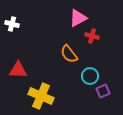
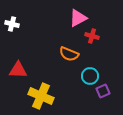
orange semicircle: rotated 30 degrees counterclockwise
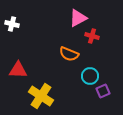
yellow cross: rotated 10 degrees clockwise
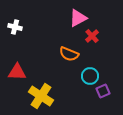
white cross: moved 3 px right, 3 px down
red cross: rotated 32 degrees clockwise
red triangle: moved 1 px left, 2 px down
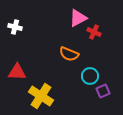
red cross: moved 2 px right, 4 px up; rotated 24 degrees counterclockwise
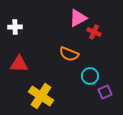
white cross: rotated 16 degrees counterclockwise
red triangle: moved 2 px right, 8 px up
purple square: moved 2 px right, 1 px down
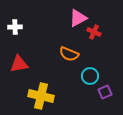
red triangle: rotated 12 degrees counterclockwise
yellow cross: rotated 20 degrees counterclockwise
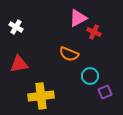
white cross: moved 1 px right; rotated 32 degrees clockwise
yellow cross: rotated 20 degrees counterclockwise
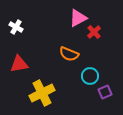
red cross: rotated 24 degrees clockwise
yellow cross: moved 1 px right, 3 px up; rotated 20 degrees counterclockwise
